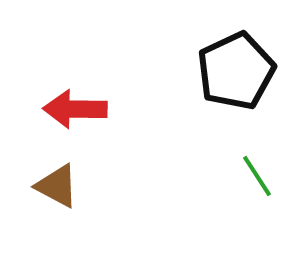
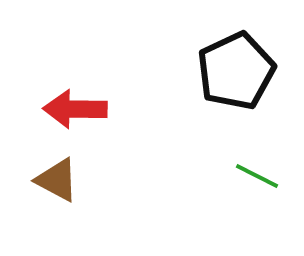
green line: rotated 30 degrees counterclockwise
brown triangle: moved 6 px up
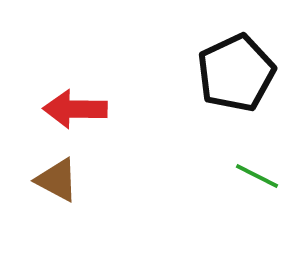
black pentagon: moved 2 px down
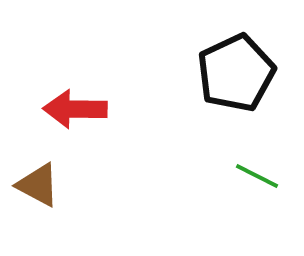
brown triangle: moved 19 px left, 5 px down
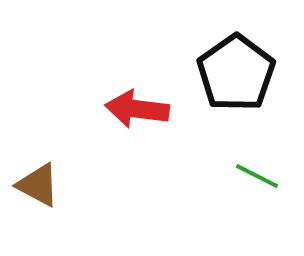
black pentagon: rotated 10 degrees counterclockwise
red arrow: moved 62 px right; rotated 6 degrees clockwise
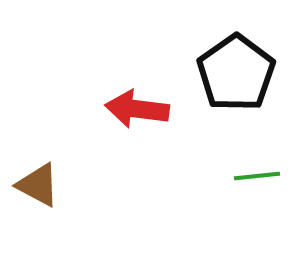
green line: rotated 33 degrees counterclockwise
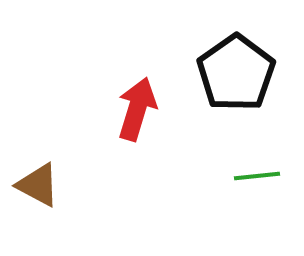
red arrow: rotated 100 degrees clockwise
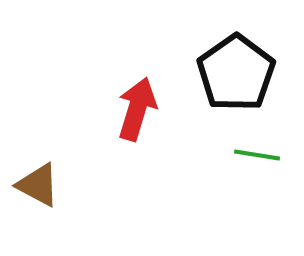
green line: moved 21 px up; rotated 15 degrees clockwise
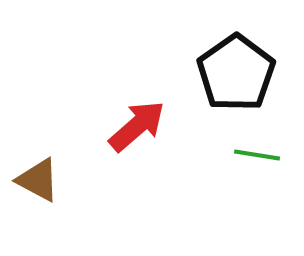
red arrow: moved 17 px down; rotated 32 degrees clockwise
brown triangle: moved 5 px up
